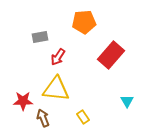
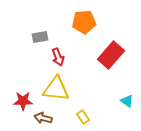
red arrow: rotated 54 degrees counterclockwise
cyan triangle: rotated 24 degrees counterclockwise
brown arrow: rotated 54 degrees counterclockwise
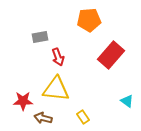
orange pentagon: moved 5 px right, 2 px up
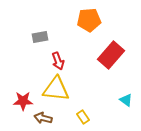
red arrow: moved 4 px down
cyan triangle: moved 1 px left, 1 px up
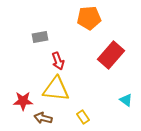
orange pentagon: moved 2 px up
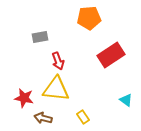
red rectangle: rotated 16 degrees clockwise
red star: moved 1 px right, 3 px up; rotated 12 degrees clockwise
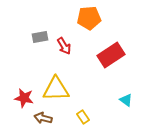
red arrow: moved 6 px right, 15 px up; rotated 12 degrees counterclockwise
yellow triangle: rotated 8 degrees counterclockwise
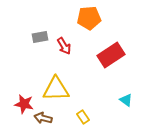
red star: moved 6 px down
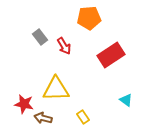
gray rectangle: rotated 63 degrees clockwise
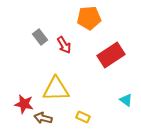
red arrow: moved 1 px up
yellow rectangle: rotated 32 degrees counterclockwise
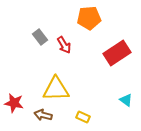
red rectangle: moved 6 px right, 2 px up
red star: moved 10 px left, 1 px up
brown arrow: moved 3 px up
